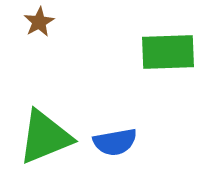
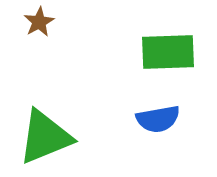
blue semicircle: moved 43 px right, 23 px up
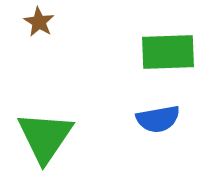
brown star: rotated 12 degrees counterclockwise
green triangle: rotated 34 degrees counterclockwise
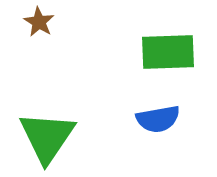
green triangle: moved 2 px right
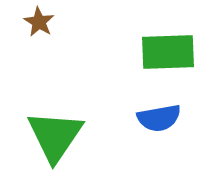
blue semicircle: moved 1 px right, 1 px up
green triangle: moved 8 px right, 1 px up
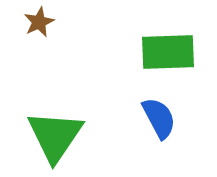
brown star: rotated 16 degrees clockwise
blue semicircle: rotated 108 degrees counterclockwise
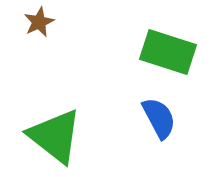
green rectangle: rotated 20 degrees clockwise
green triangle: rotated 26 degrees counterclockwise
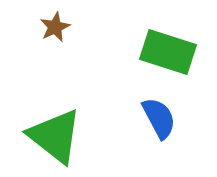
brown star: moved 16 px right, 5 px down
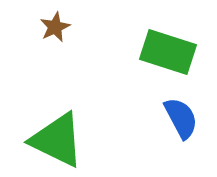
blue semicircle: moved 22 px right
green triangle: moved 2 px right, 4 px down; rotated 12 degrees counterclockwise
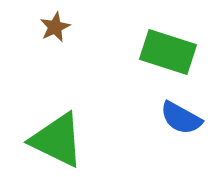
blue semicircle: rotated 147 degrees clockwise
